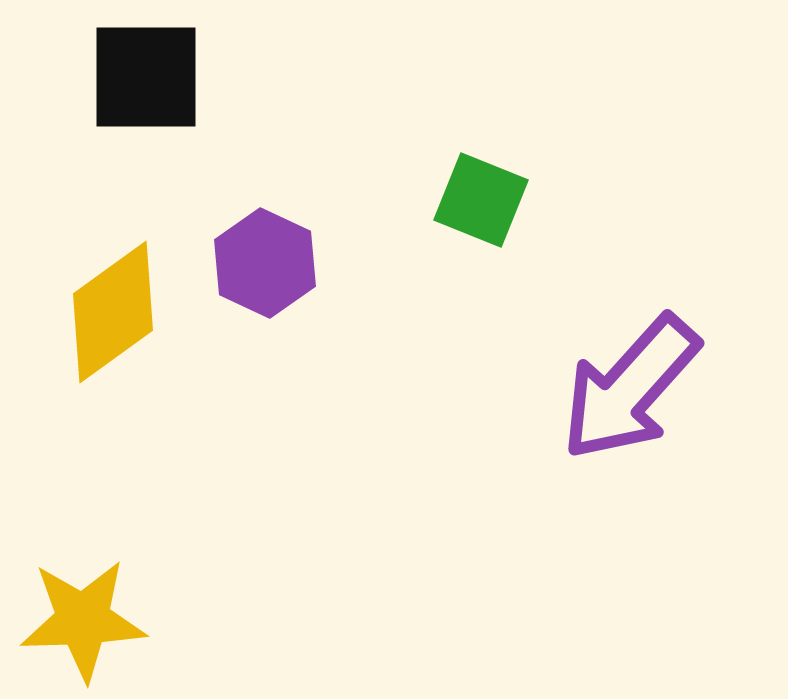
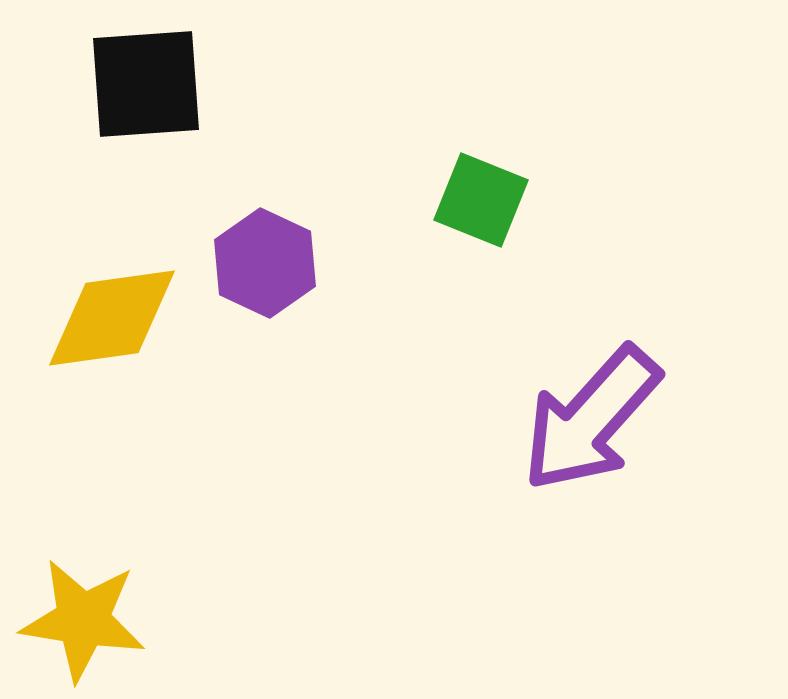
black square: moved 7 px down; rotated 4 degrees counterclockwise
yellow diamond: moved 1 px left, 6 px down; rotated 28 degrees clockwise
purple arrow: moved 39 px left, 31 px down
yellow star: rotated 11 degrees clockwise
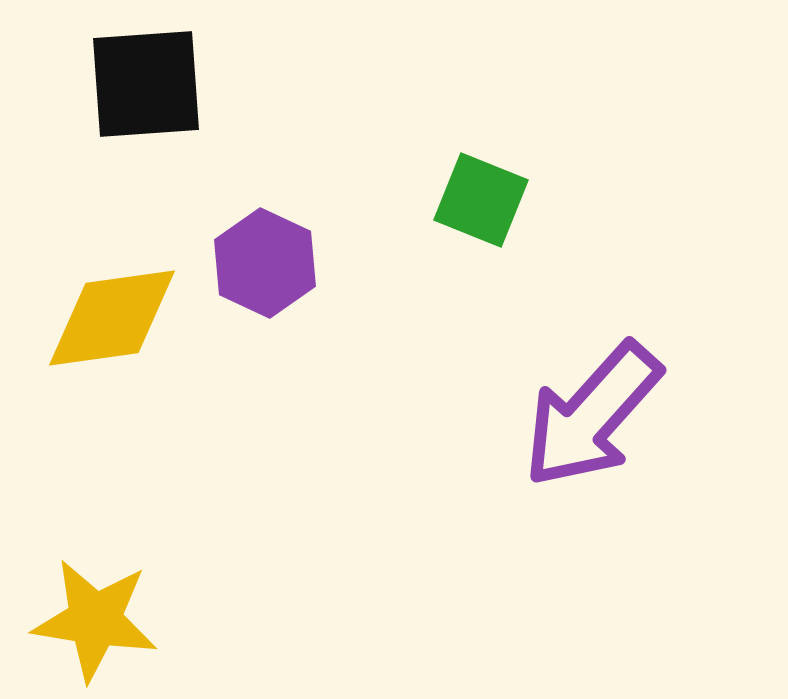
purple arrow: moved 1 px right, 4 px up
yellow star: moved 12 px right
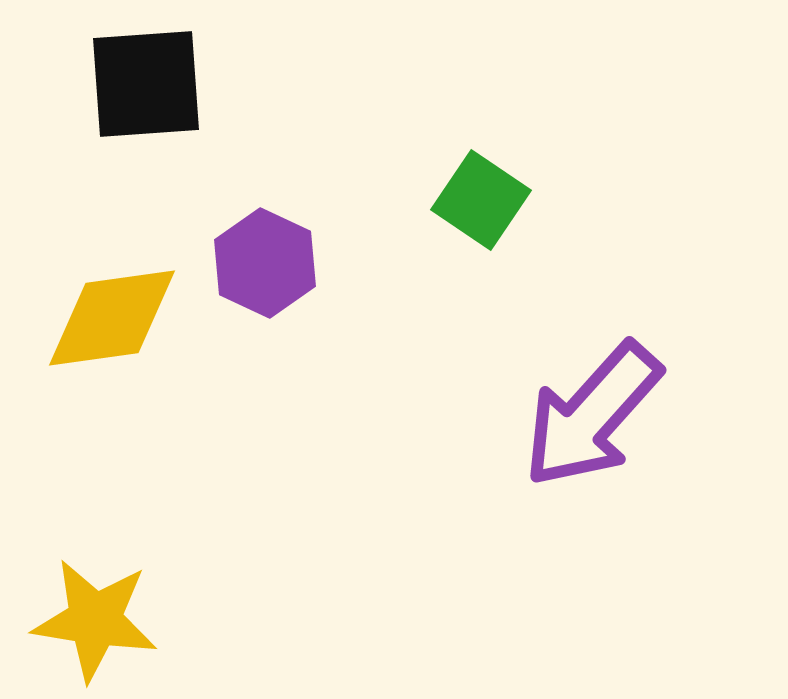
green square: rotated 12 degrees clockwise
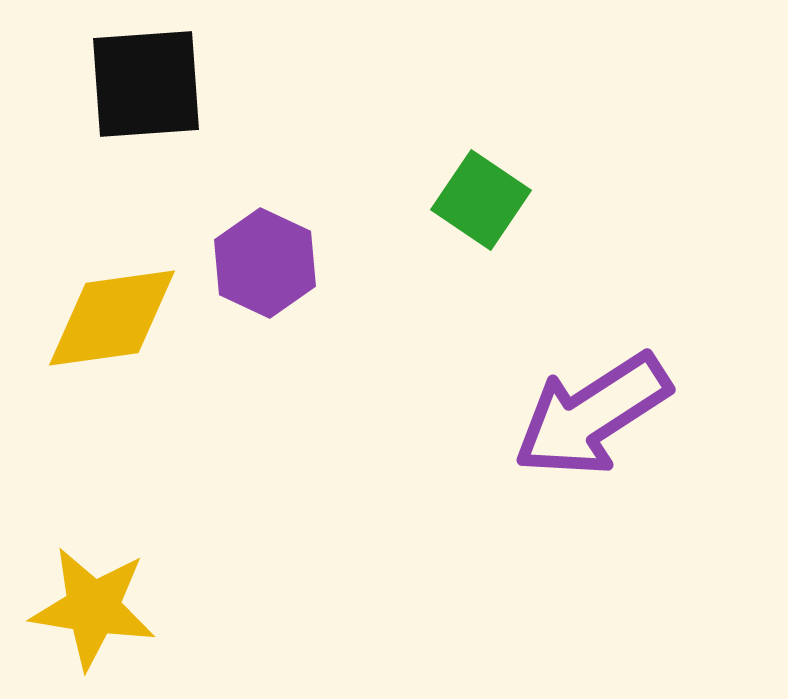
purple arrow: rotated 15 degrees clockwise
yellow star: moved 2 px left, 12 px up
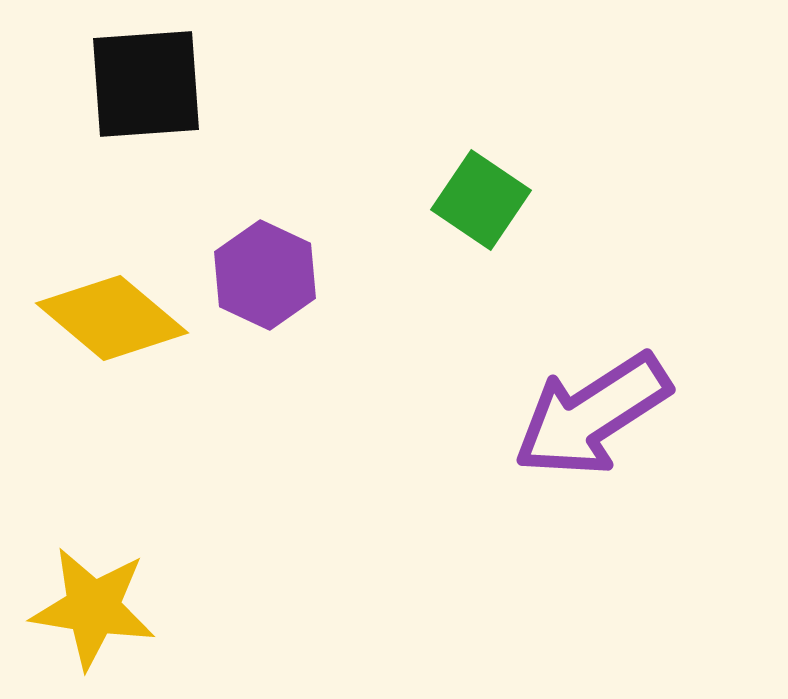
purple hexagon: moved 12 px down
yellow diamond: rotated 48 degrees clockwise
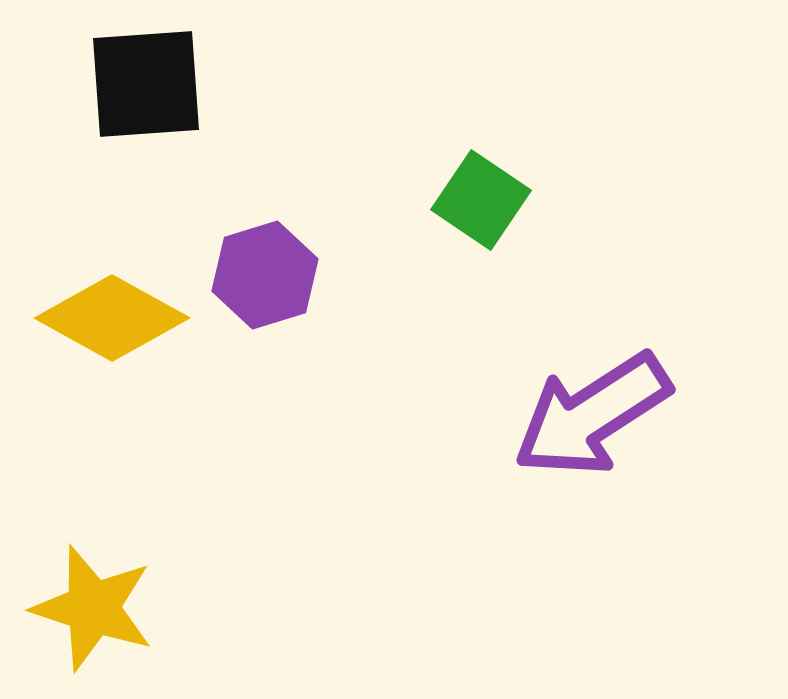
purple hexagon: rotated 18 degrees clockwise
yellow diamond: rotated 11 degrees counterclockwise
yellow star: rotated 9 degrees clockwise
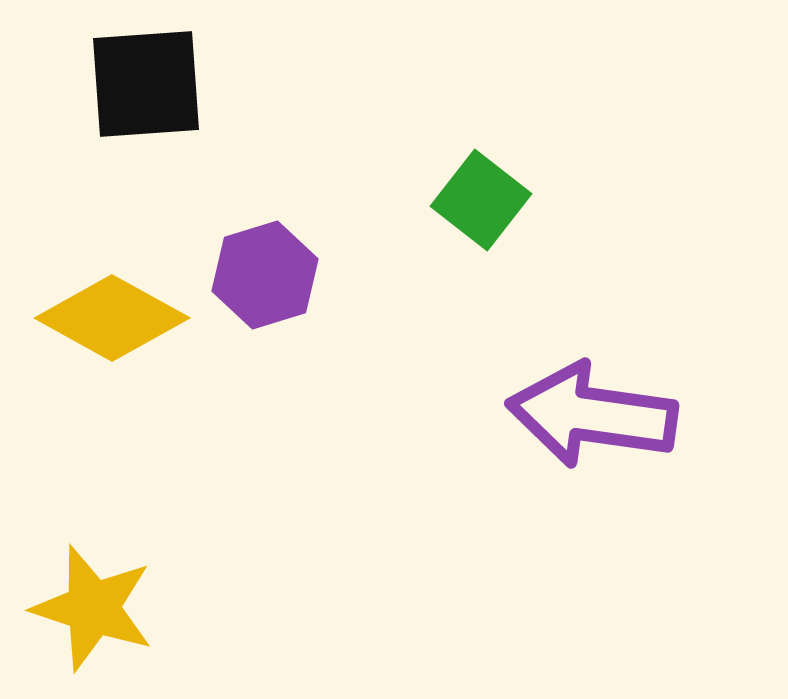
green square: rotated 4 degrees clockwise
purple arrow: rotated 41 degrees clockwise
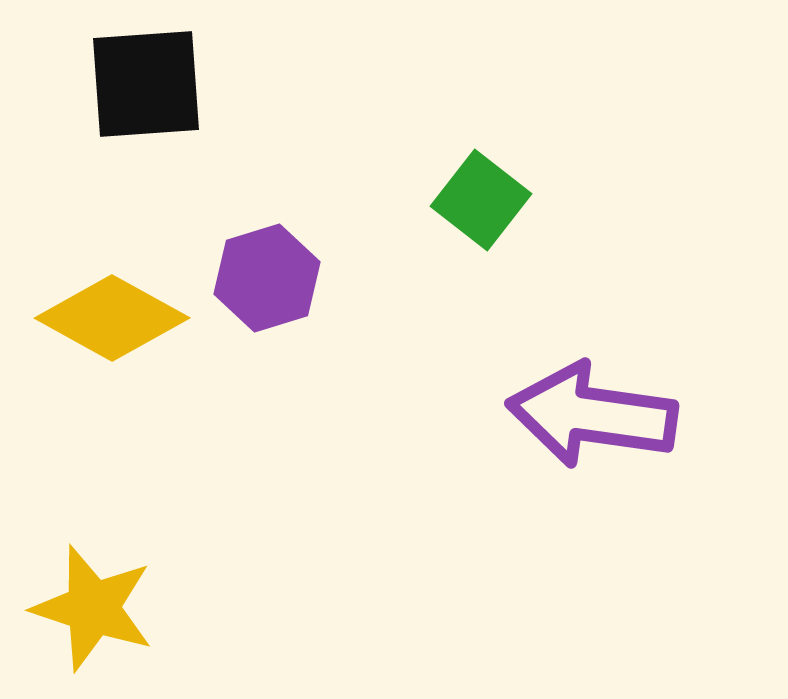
purple hexagon: moved 2 px right, 3 px down
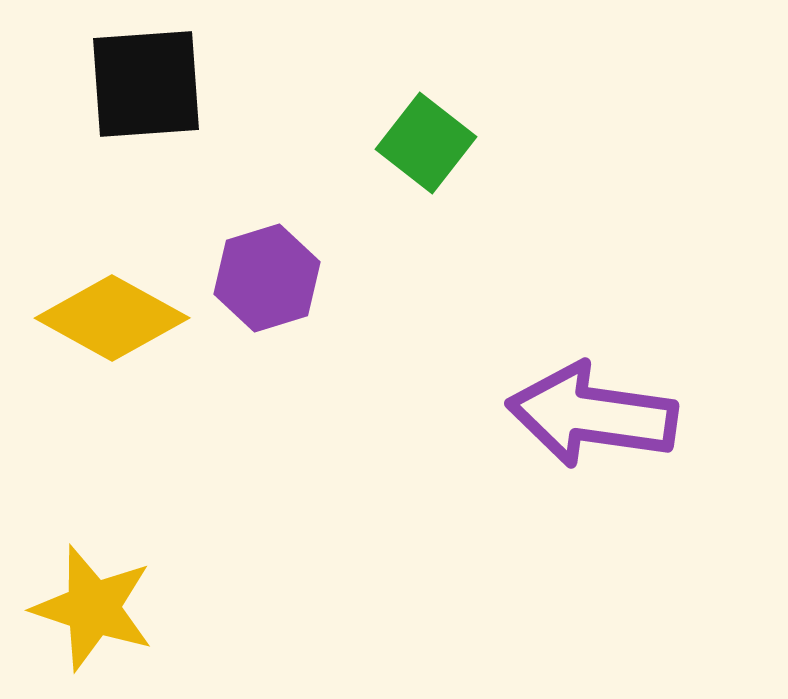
green square: moved 55 px left, 57 px up
